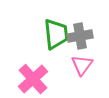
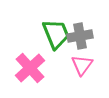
green trapezoid: rotated 16 degrees counterclockwise
pink cross: moved 3 px left, 11 px up
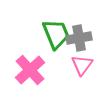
gray cross: moved 1 px left, 2 px down
pink cross: moved 2 px down
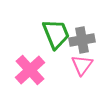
gray cross: moved 3 px right, 2 px down
